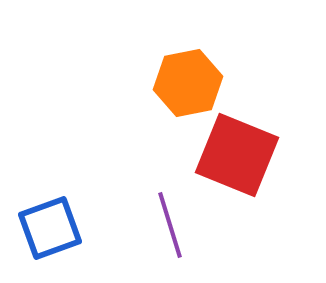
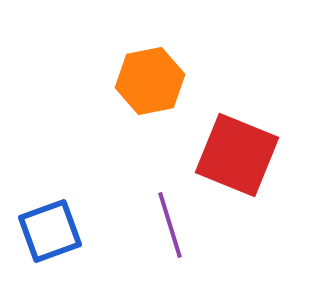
orange hexagon: moved 38 px left, 2 px up
blue square: moved 3 px down
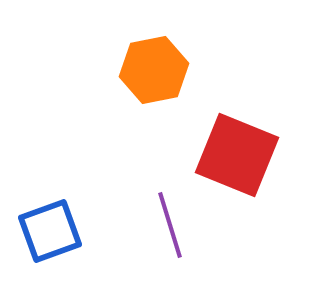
orange hexagon: moved 4 px right, 11 px up
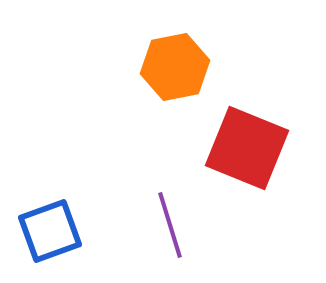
orange hexagon: moved 21 px right, 3 px up
red square: moved 10 px right, 7 px up
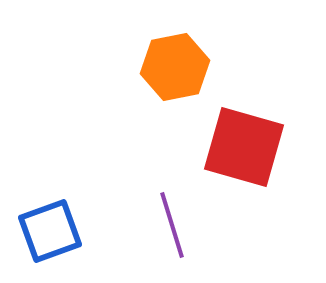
red square: moved 3 px left, 1 px up; rotated 6 degrees counterclockwise
purple line: moved 2 px right
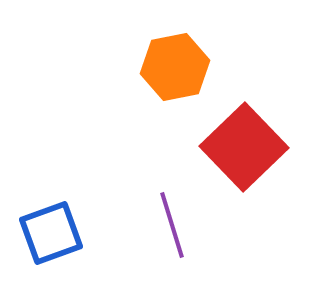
red square: rotated 30 degrees clockwise
blue square: moved 1 px right, 2 px down
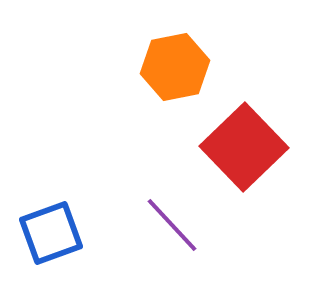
purple line: rotated 26 degrees counterclockwise
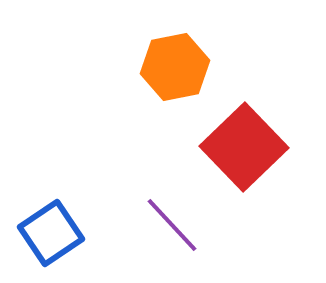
blue square: rotated 14 degrees counterclockwise
